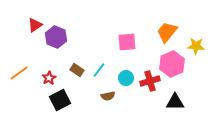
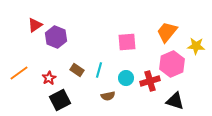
cyan line: rotated 21 degrees counterclockwise
black triangle: moved 1 px up; rotated 18 degrees clockwise
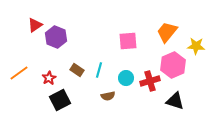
pink square: moved 1 px right, 1 px up
pink hexagon: moved 1 px right, 1 px down
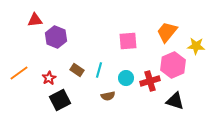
red triangle: moved 5 px up; rotated 28 degrees clockwise
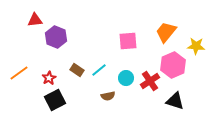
orange trapezoid: moved 1 px left
cyan line: rotated 35 degrees clockwise
red cross: rotated 18 degrees counterclockwise
black square: moved 5 px left
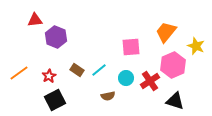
pink square: moved 3 px right, 6 px down
yellow star: rotated 18 degrees clockwise
red star: moved 2 px up
